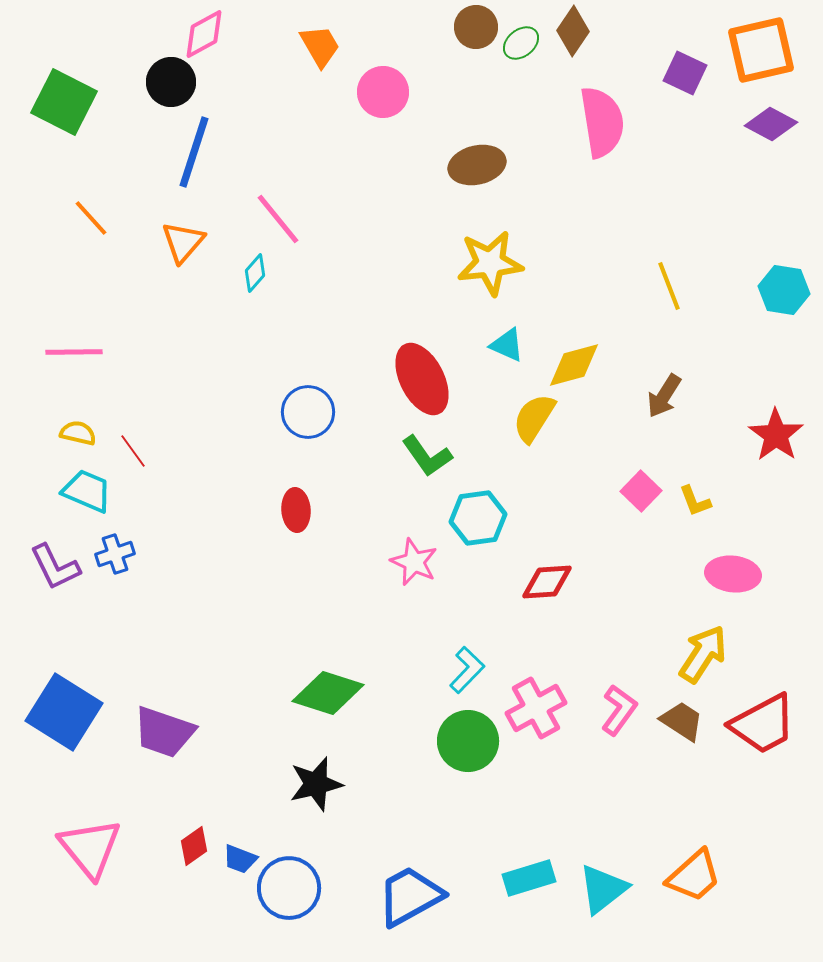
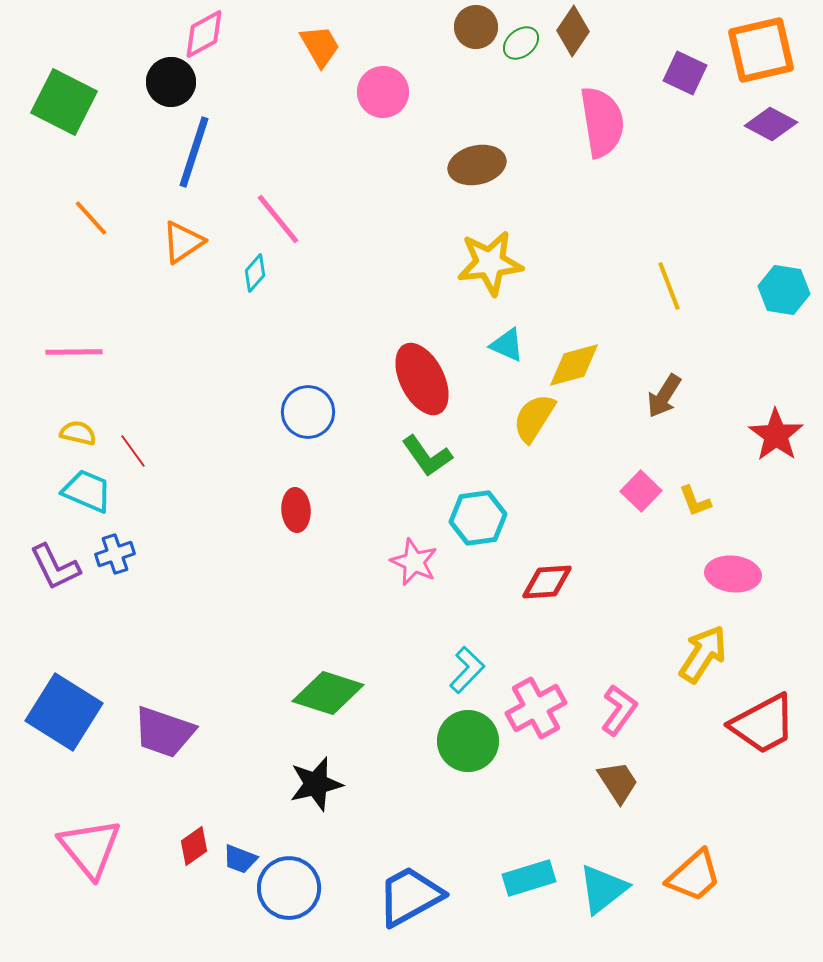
orange triangle at (183, 242): rotated 15 degrees clockwise
brown trapezoid at (682, 721): moved 64 px left, 61 px down; rotated 24 degrees clockwise
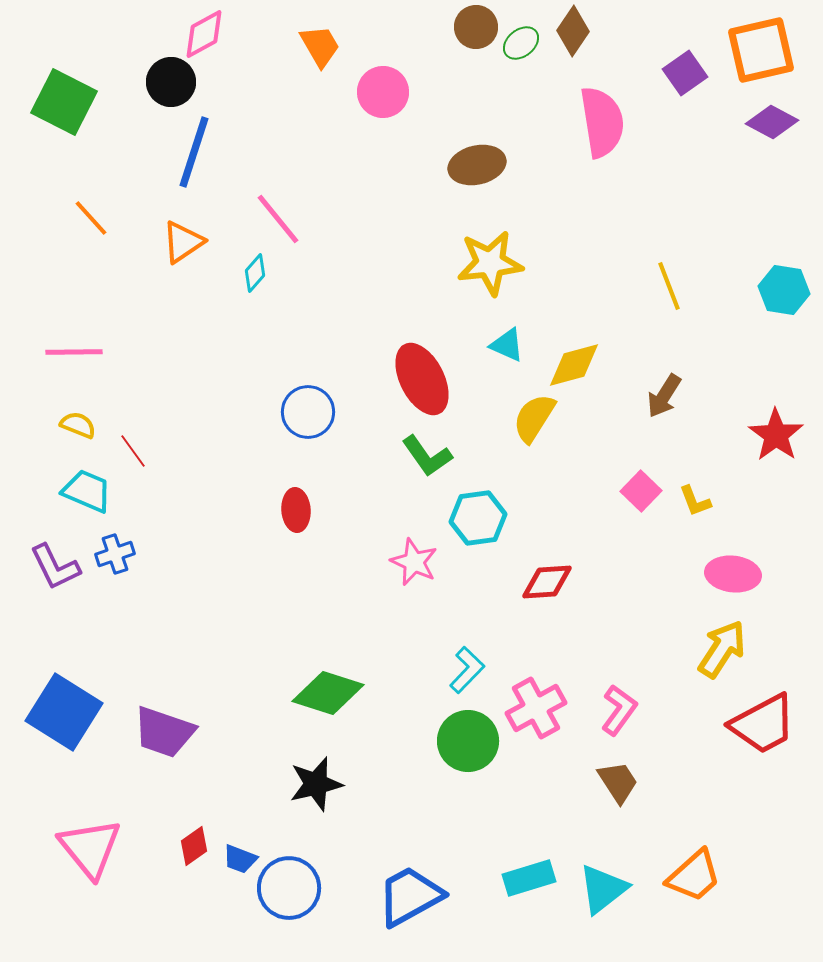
purple square at (685, 73): rotated 30 degrees clockwise
purple diamond at (771, 124): moved 1 px right, 2 px up
yellow semicircle at (78, 433): moved 8 px up; rotated 9 degrees clockwise
yellow arrow at (703, 654): moved 19 px right, 5 px up
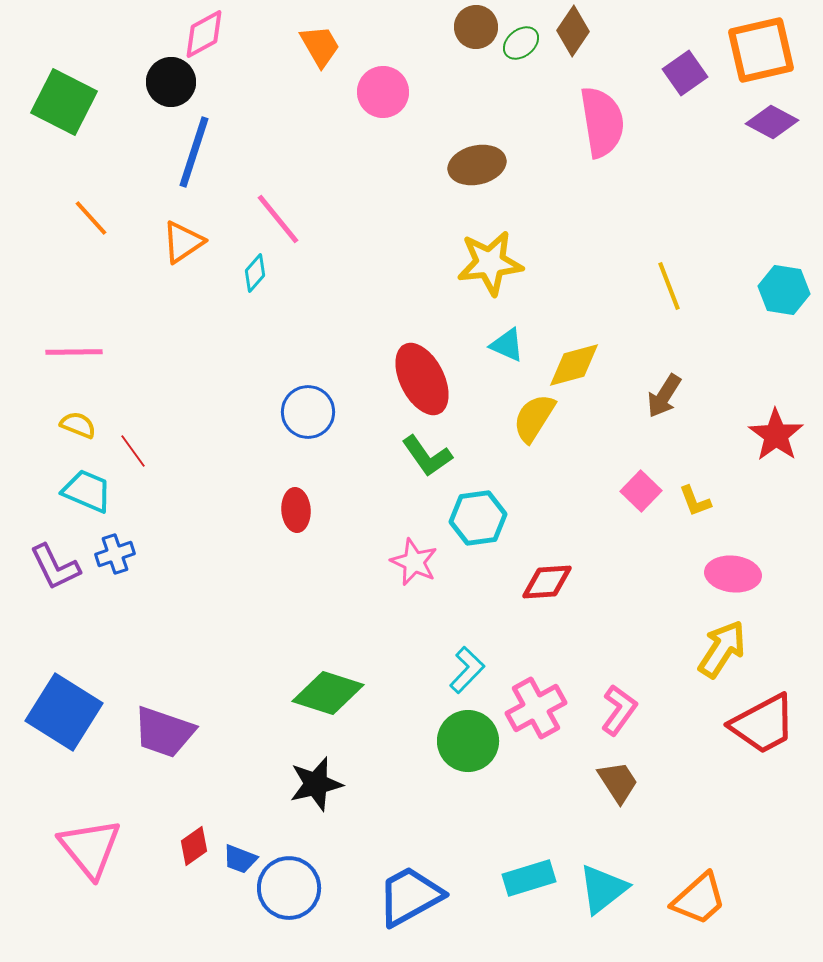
orange trapezoid at (694, 876): moved 5 px right, 23 px down
